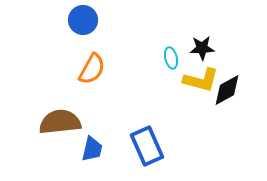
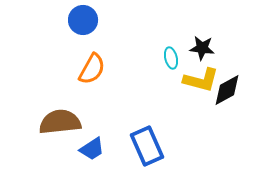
black star: rotated 10 degrees clockwise
blue trapezoid: rotated 44 degrees clockwise
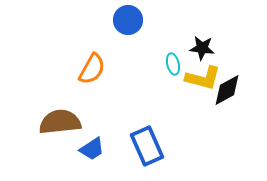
blue circle: moved 45 px right
cyan ellipse: moved 2 px right, 6 px down
yellow L-shape: moved 2 px right, 2 px up
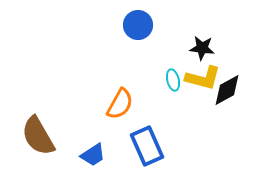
blue circle: moved 10 px right, 5 px down
cyan ellipse: moved 16 px down
orange semicircle: moved 28 px right, 35 px down
brown semicircle: moved 22 px left, 14 px down; rotated 114 degrees counterclockwise
blue trapezoid: moved 1 px right, 6 px down
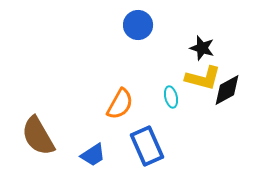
black star: rotated 10 degrees clockwise
cyan ellipse: moved 2 px left, 17 px down
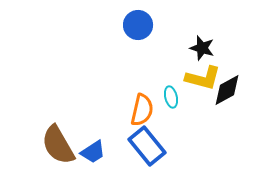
orange semicircle: moved 22 px right, 6 px down; rotated 16 degrees counterclockwise
brown semicircle: moved 20 px right, 9 px down
blue rectangle: rotated 15 degrees counterclockwise
blue trapezoid: moved 3 px up
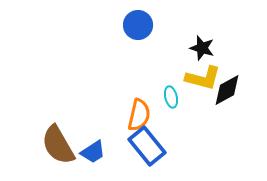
orange semicircle: moved 3 px left, 5 px down
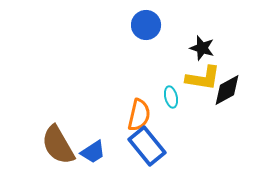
blue circle: moved 8 px right
yellow L-shape: rotated 6 degrees counterclockwise
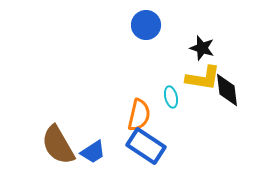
black diamond: rotated 68 degrees counterclockwise
blue rectangle: moved 1 px left; rotated 18 degrees counterclockwise
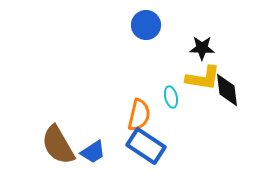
black star: rotated 15 degrees counterclockwise
